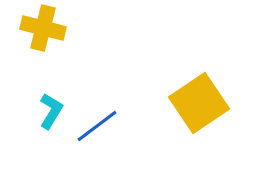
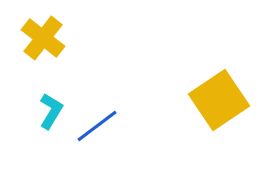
yellow cross: moved 10 px down; rotated 24 degrees clockwise
yellow square: moved 20 px right, 3 px up
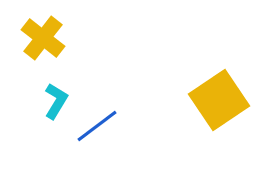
cyan L-shape: moved 5 px right, 10 px up
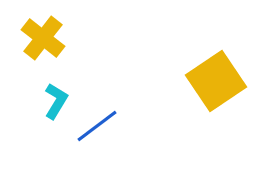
yellow square: moved 3 px left, 19 px up
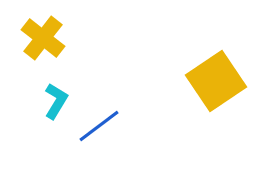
blue line: moved 2 px right
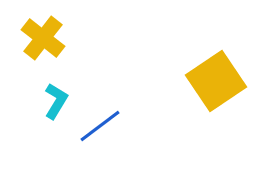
blue line: moved 1 px right
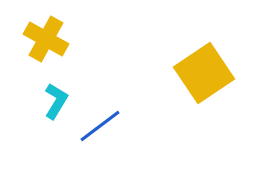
yellow cross: moved 3 px right, 1 px down; rotated 9 degrees counterclockwise
yellow square: moved 12 px left, 8 px up
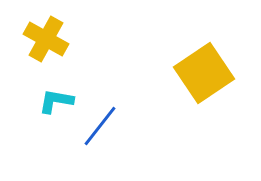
cyan L-shape: rotated 111 degrees counterclockwise
blue line: rotated 15 degrees counterclockwise
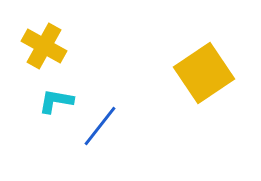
yellow cross: moved 2 px left, 7 px down
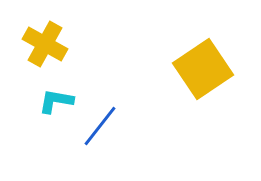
yellow cross: moved 1 px right, 2 px up
yellow square: moved 1 px left, 4 px up
